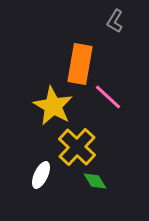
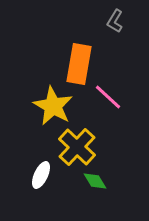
orange rectangle: moved 1 px left
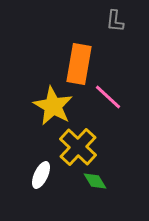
gray L-shape: rotated 25 degrees counterclockwise
yellow cross: moved 1 px right
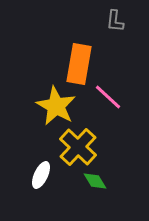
yellow star: moved 3 px right
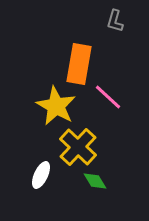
gray L-shape: rotated 10 degrees clockwise
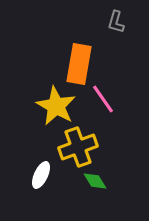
gray L-shape: moved 1 px right, 1 px down
pink line: moved 5 px left, 2 px down; rotated 12 degrees clockwise
yellow cross: rotated 27 degrees clockwise
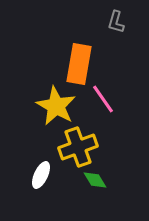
green diamond: moved 1 px up
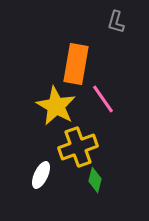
orange rectangle: moved 3 px left
green diamond: rotated 45 degrees clockwise
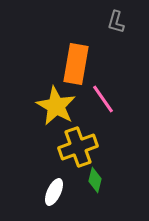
white ellipse: moved 13 px right, 17 px down
